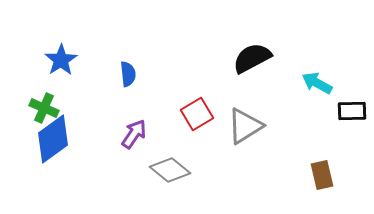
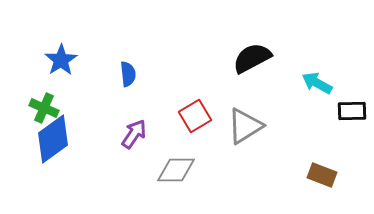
red square: moved 2 px left, 2 px down
gray diamond: moved 6 px right; rotated 39 degrees counterclockwise
brown rectangle: rotated 56 degrees counterclockwise
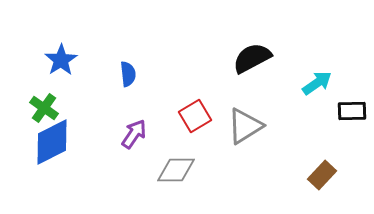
cyan arrow: rotated 116 degrees clockwise
green cross: rotated 12 degrees clockwise
blue diamond: moved 1 px left, 3 px down; rotated 9 degrees clockwise
brown rectangle: rotated 68 degrees counterclockwise
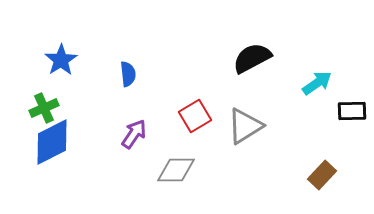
green cross: rotated 32 degrees clockwise
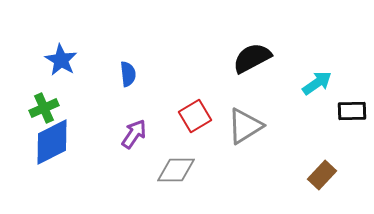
blue star: rotated 8 degrees counterclockwise
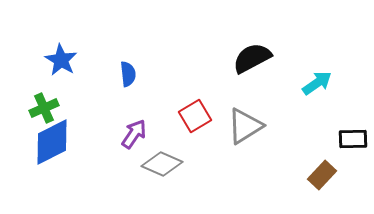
black rectangle: moved 1 px right, 28 px down
gray diamond: moved 14 px left, 6 px up; rotated 24 degrees clockwise
